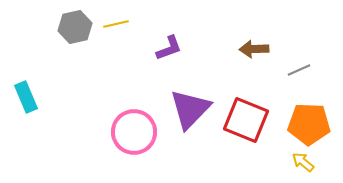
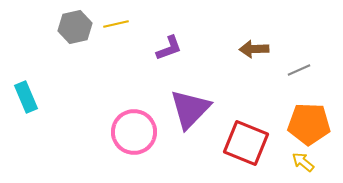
red square: moved 23 px down
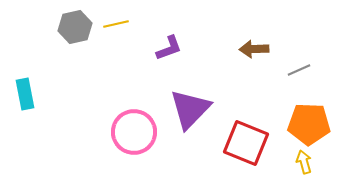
cyan rectangle: moved 1 px left, 3 px up; rotated 12 degrees clockwise
yellow arrow: moved 1 px right; rotated 35 degrees clockwise
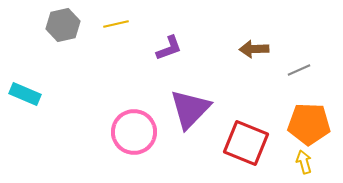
gray hexagon: moved 12 px left, 2 px up
cyan rectangle: rotated 56 degrees counterclockwise
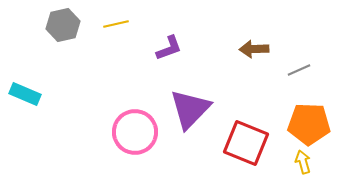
pink circle: moved 1 px right
yellow arrow: moved 1 px left
